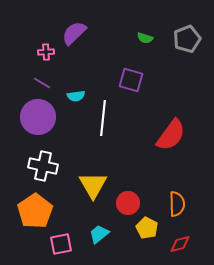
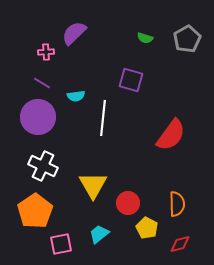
gray pentagon: rotated 8 degrees counterclockwise
white cross: rotated 12 degrees clockwise
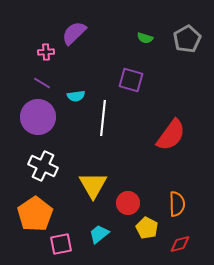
orange pentagon: moved 3 px down
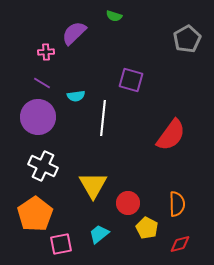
green semicircle: moved 31 px left, 22 px up
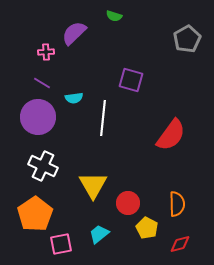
cyan semicircle: moved 2 px left, 2 px down
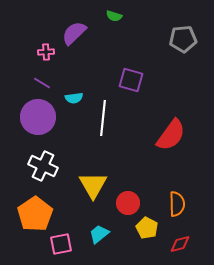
gray pentagon: moved 4 px left; rotated 24 degrees clockwise
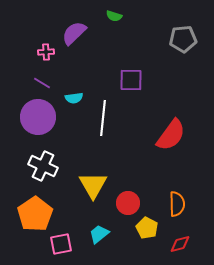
purple square: rotated 15 degrees counterclockwise
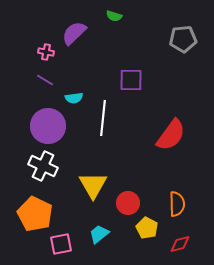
pink cross: rotated 14 degrees clockwise
purple line: moved 3 px right, 3 px up
purple circle: moved 10 px right, 9 px down
orange pentagon: rotated 12 degrees counterclockwise
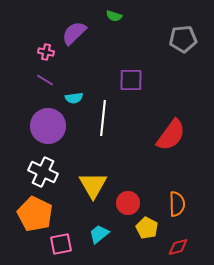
white cross: moved 6 px down
red diamond: moved 2 px left, 3 px down
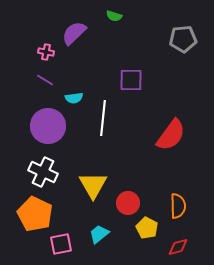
orange semicircle: moved 1 px right, 2 px down
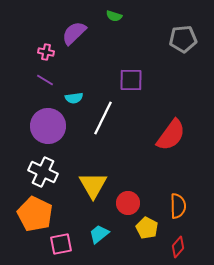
white line: rotated 20 degrees clockwise
red diamond: rotated 35 degrees counterclockwise
